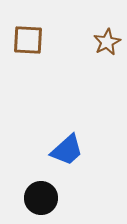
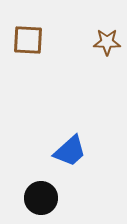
brown star: rotated 28 degrees clockwise
blue trapezoid: moved 3 px right, 1 px down
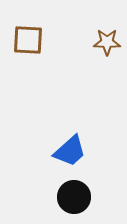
black circle: moved 33 px right, 1 px up
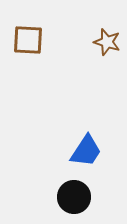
brown star: rotated 16 degrees clockwise
blue trapezoid: moved 16 px right; rotated 15 degrees counterclockwise
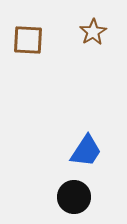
brown star: moved 14 px left, 10 px up; rotated 24 degrees clockwise
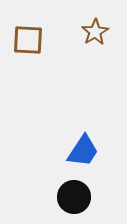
brown star: moved 2 px right
blue trapezoid: moved 3 px left
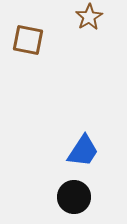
brown star: moved 6 px left, 15 px up
brown square: rotated 8 degrees clockwise
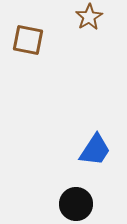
blue trapezoid: moved 12 px right, 1 px up
black circle: moved 2 px right, 7 px down
